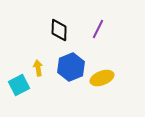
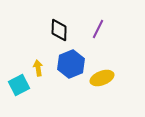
blue hexagon: moved 3 px up
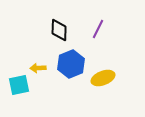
yellow arrow: rotated 84 degrees counterclockwise
yellow ellipse: moved 1 px right
cyan square: rotated 15 degrees clockwise
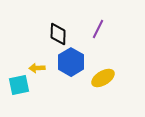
black diamond: moved 1 px left, 4 px down
blue hexagon: moved 2 px up; rotated 8 degrees counterclockwise
yellow arrow: moved 1 px left
yellow ellipse: rotated 10 degrees counterclockwise
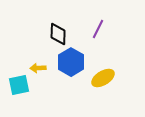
yellow arrow: moved 1 px right
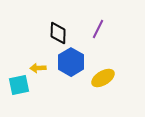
black diamond: moved 1 px up
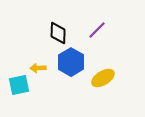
purple line: moved 1 px left, 1 px down; rotated 18 degrees clockwise
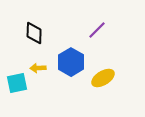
black diamond: moved 24 px left
cyan square: moved 2 px left, 2 px up
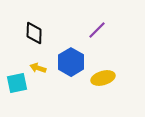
yellow arrow: rotated 21 degrees clockwise
yellow ellipse: rotated 15 degrees clockwise
